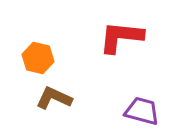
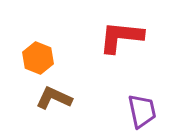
orange hexagon: rotated 8 degrees clockwise
purple trapezoid: rotated 63 degrees clockwise
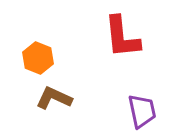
red L-shape: moved 1 px right; rotated 102 degrees counterclockwise
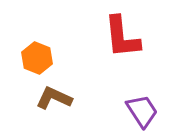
orange hexagon: moved 1 px left
purple trapezoid: rotated 21 degrees counterclockwise
